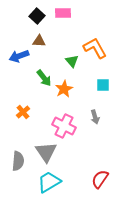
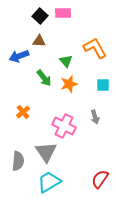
black square: moved 3 px right
green triangle: moved 6 px left
orange star: moved 5 px right, 5 px up; rotated 12 degrees clockwise
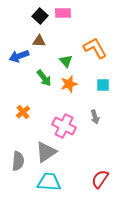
gray triangle: rotated 30 degrees clockwise
cyan trapezoid: rotated 35 degrees clockwise
